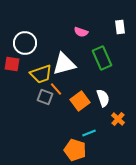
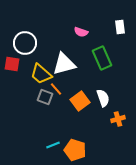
yellow trapezoid: rotated 60 degrees clockwise
orange cross: rotated 32 degrees clockwise
cyan line: moved 36 px left, 12 px down
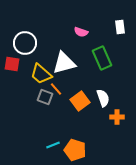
white triangle: moved 1 px up
orange cross: moved 1 px left, 2 px up; rotated 16 degrees clockwise
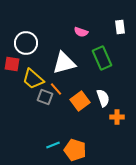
white circle: moved 1 px right
yellow trapezoid: moved 8 px left, 5 px down
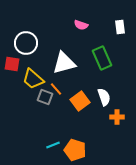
pink semicircle: moved 7 px up
white semicircle: moved 1 px right, 1 px up
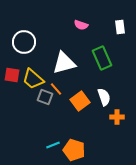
white circle: moved 2 px left, 1 px up
red square: moved 11 px down
orange pentagon: moved 1 px left
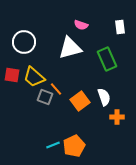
green rectangle: moved 5 px right, 1 px down
white triangle: moved 6 px right, 15 px up
yellow trapezoid: moved 1 px right, 2 px up
orange pentagon: moved 4 px up; rotated 30 degrees clockwise
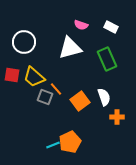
white rectangle: moved 9 px left; rotated 56 degrees counterclockwise
orange pentagon: moved 4 px left, 4 px up
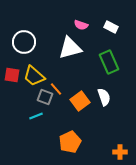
green rectangle: moved 2 px right, 3 px down
yellow trapezoid: moved 1 px up
orange cross: moved 3 px right, 35 px down
cyan line: moved 17 px left, 29 px up
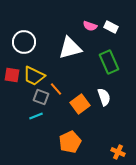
pink semicircle: moved 9 px right, 1 px down
yellow trapezoid: rotated 15 degrees counterclockwise
gray square: moved 4 px left
orange square: moved 3 px down
orange cross: moved 2 px left; rotated 24 degrees clockwise
